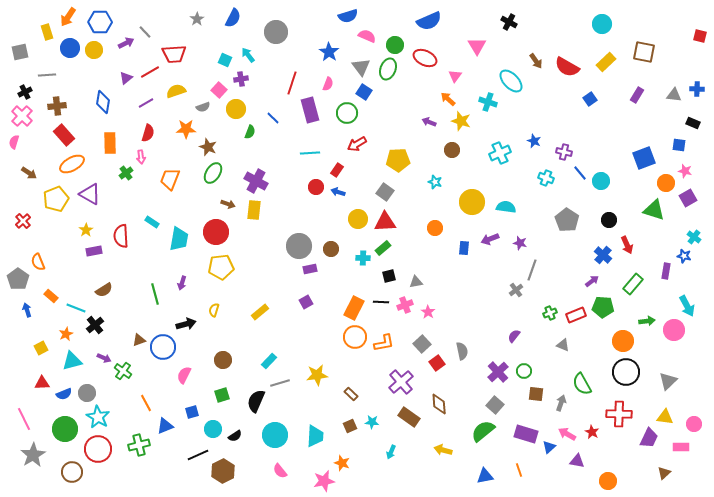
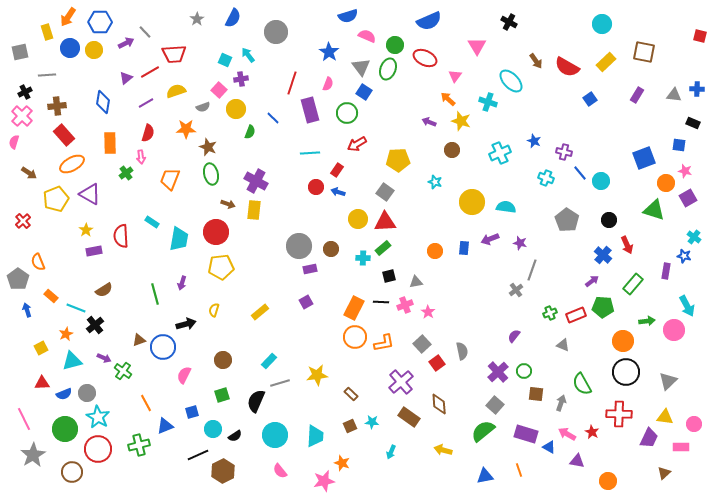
green ellipse at (213, 173): moved 2 px left, 1 px down; rotated 45 degrees counterclockwise
orange circle at (435, 228): moved 23 px down
blue triangle at (549, 447): rotated 48 degrees counterclockwise
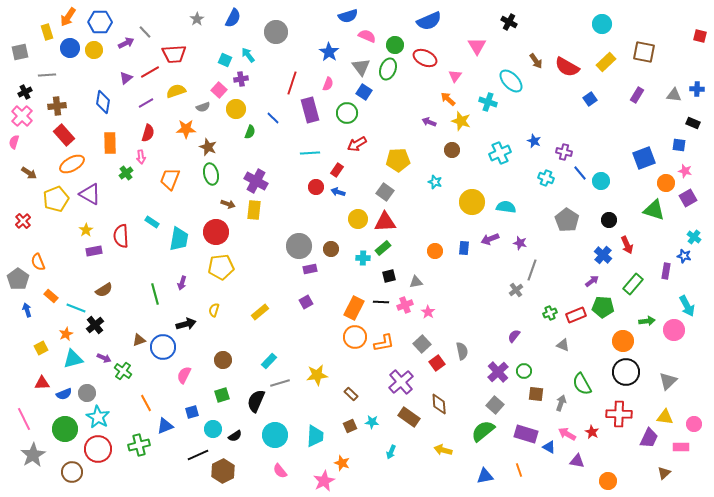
cyan triangle at (72, 361): moved 1 px right, 2 px up
pink star at (324, 481): rotated 15 degrees counterclockwise
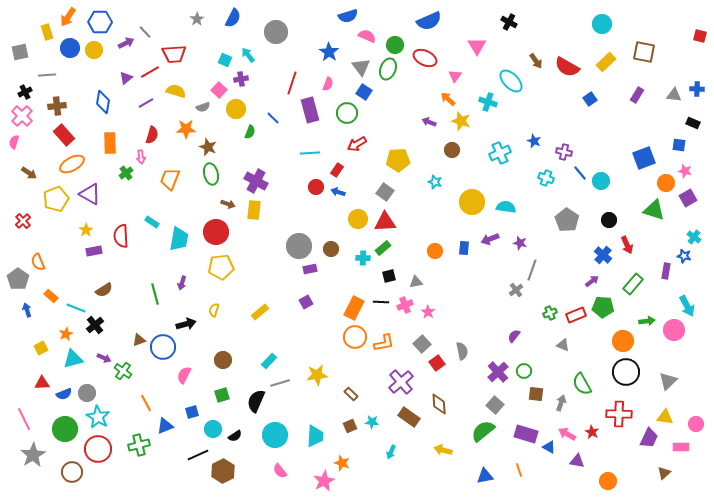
yellow semicircle at (176, 91): rotated 36 degrees clockwise
red semicircle at (148, 133): moved 4 px right, 2 px down
pink circle at (694, 424): moved 2 px right
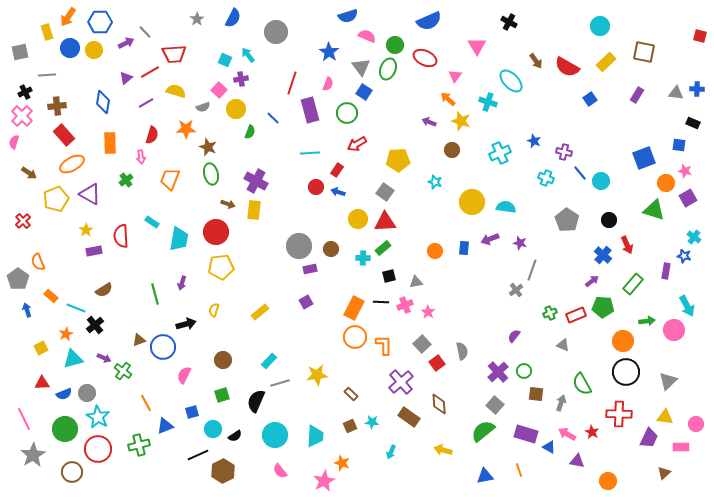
cyan circle at (602, 24): moved 2 px left, 2 px down
gray triangle at (674, 95): moved 2 px right, 2 px up
green cross at (126, 173): moved 7 px down
orange L-shape at (384, 343): moved 2 px down; rotated 80 degrees counterclockwise
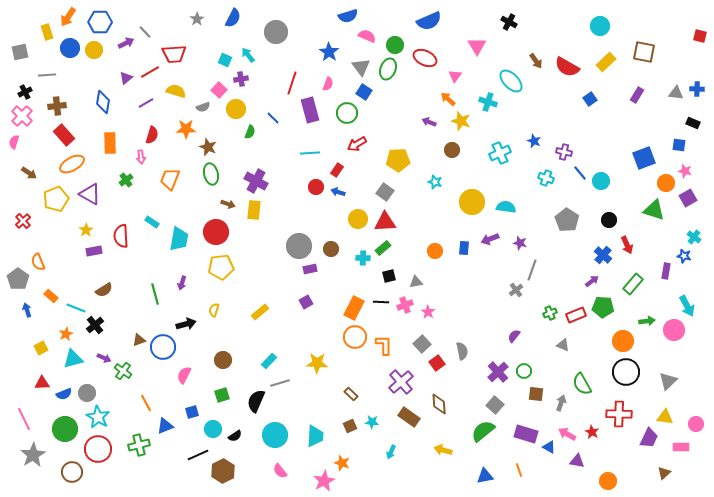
yellow star at (317, 375): moved 12 px up; rotated 10 degrees clockwise
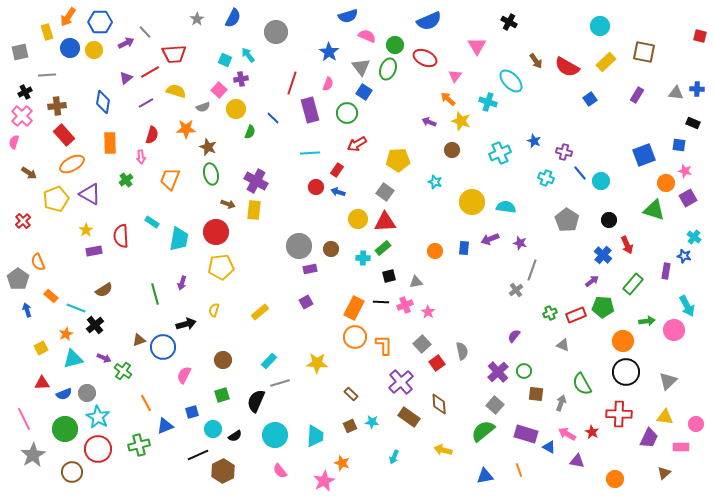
blue square at (644, 158): moved 3 px up
cyan arrow at (391, 452): moved 3 px right, 5 px down
orange circle at (608, 481): moved 7 px right, 2 px up
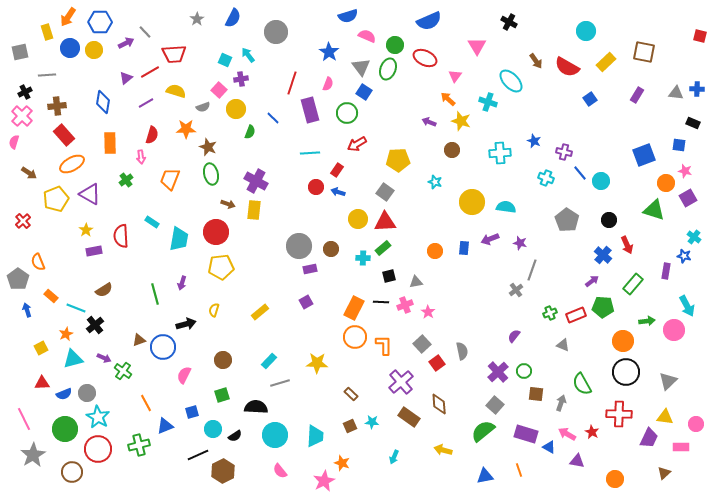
cyan circle at (600, 26): moved 14 px left, 5 px down
cyan cross at (500, 153): rotated 20 degrees clockwise
black semicircle at (256, 401): moved 6 px down; rotated 70 degrees clockwise
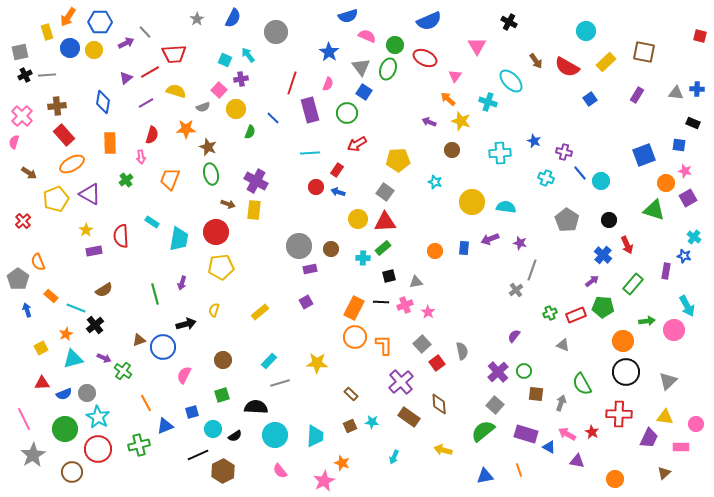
black cross at (25, 92): moved 17 px up
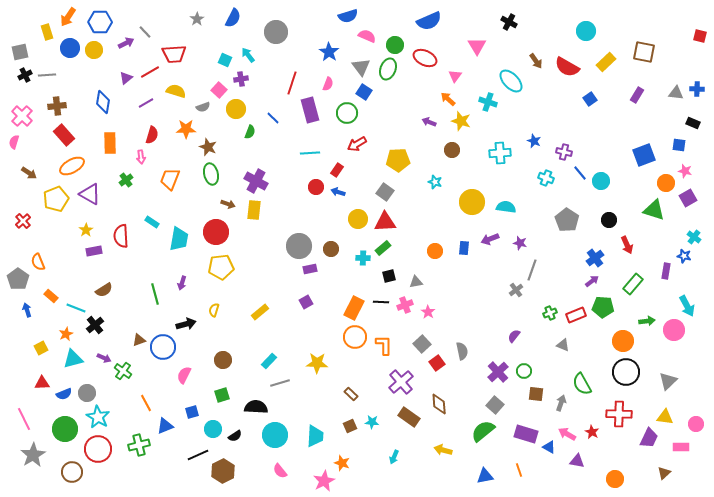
orange ellipse at (72, 164): moved 2 px down
blue cross at (603, 255): moved 8 px left, 3 px down; rotated 12 degrees clockwise
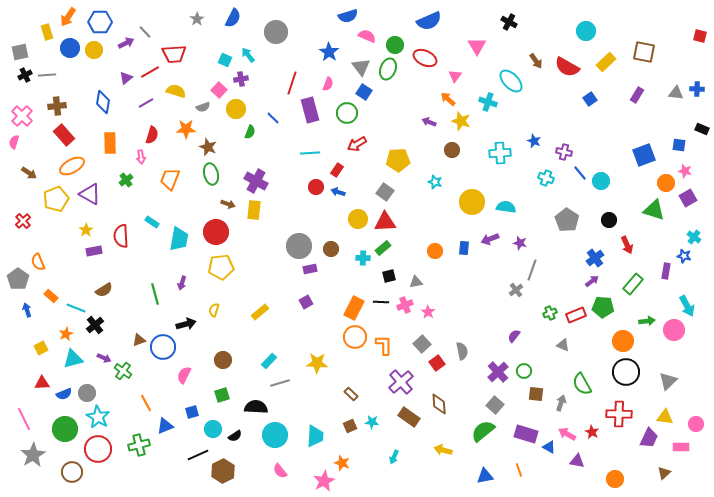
black rectangle at (693, 123): moved 9 px right, 6 px down
